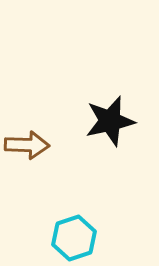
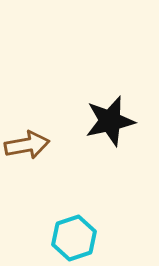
brown arrow: rotated 12 degrees counterclockwise
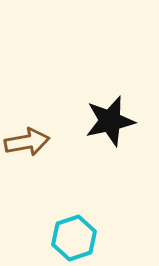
brown arrow: moved 3 px up
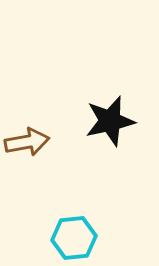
cyan hexagon: rotated 12 degrees clockwise
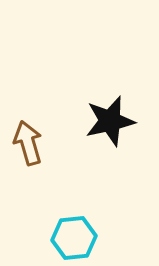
brown arrow: moved 1 px right, 1 px down; rotated 96 degrees counterclockwise
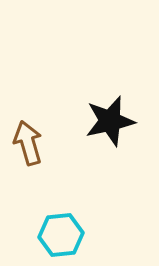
cyan hexagon: moved 13 px left, 3 px up
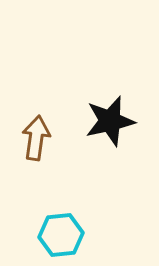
brown arrow: moved 8 px right, 5 px up; rotated 24 degrees clockwise
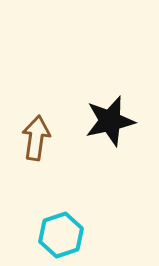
cyan hexagon: rotated 12 degrees counterclockwise
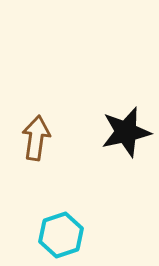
black star: moved 16 px right, 11 px down
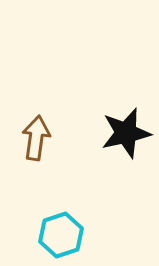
black star: moved 1 px down
